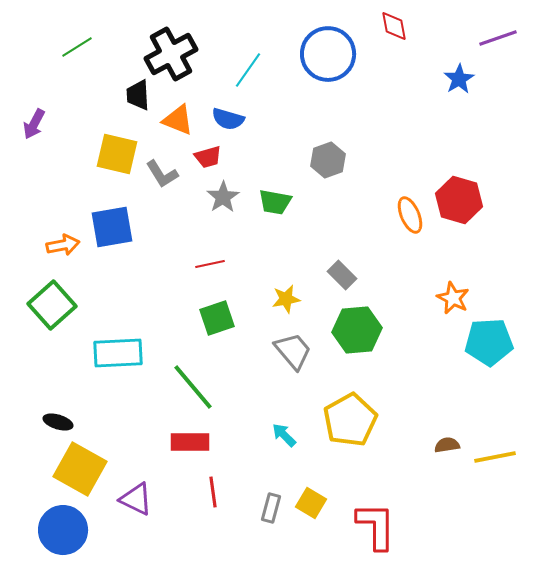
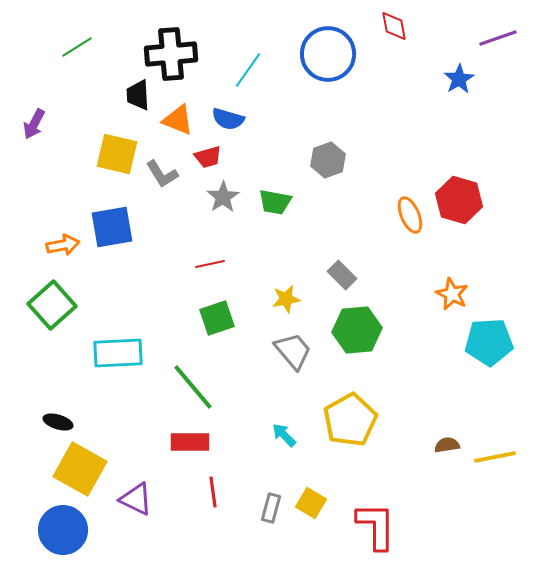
black cross at (171, 54): rotated 24 degrees clockwise
orange star at (453, 298): moved 1 px left, 4 px up
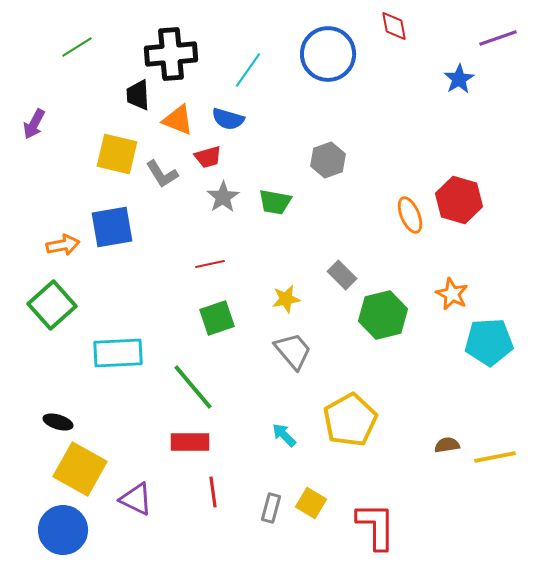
green hexagon at (357, 330): moved 26 px right, 15 px up; rotated 9 degrees counterclockwise
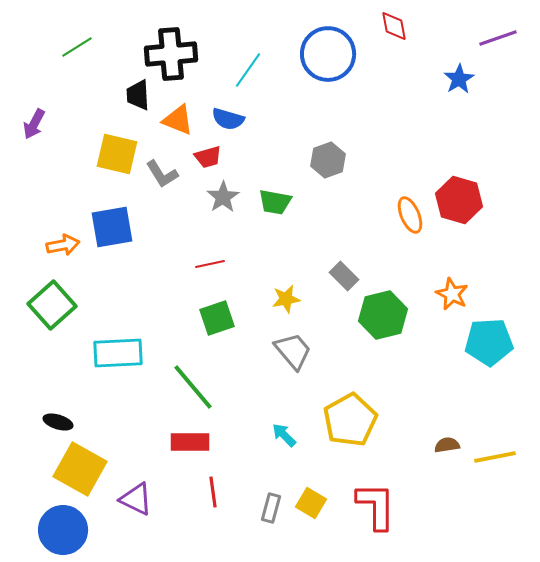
gray rectangle at (342, 275): moved 2 px right, 1 px down
red L-shape at (376, 526): moved 20 px up
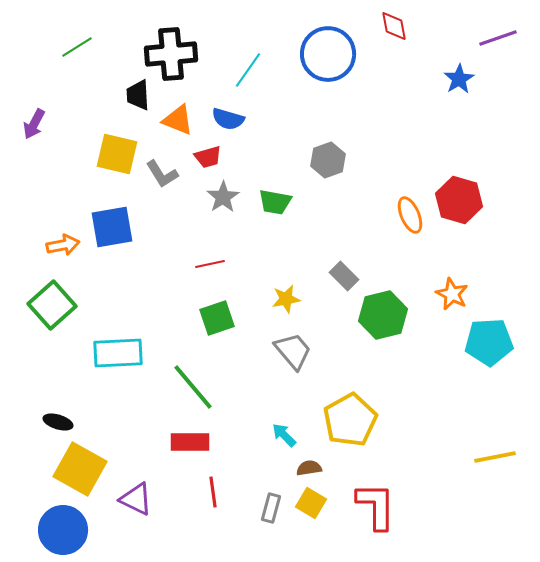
brown semicircle at (447, 445): moved 138 px left, 23 px down
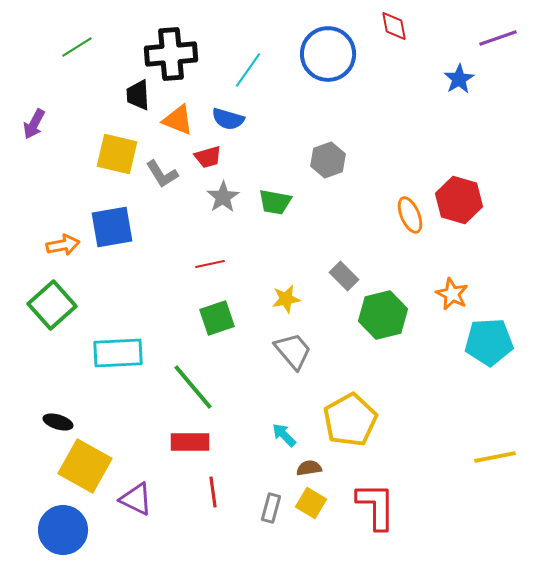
yellow square at (80, 469): moved 5 px right, 3 px up
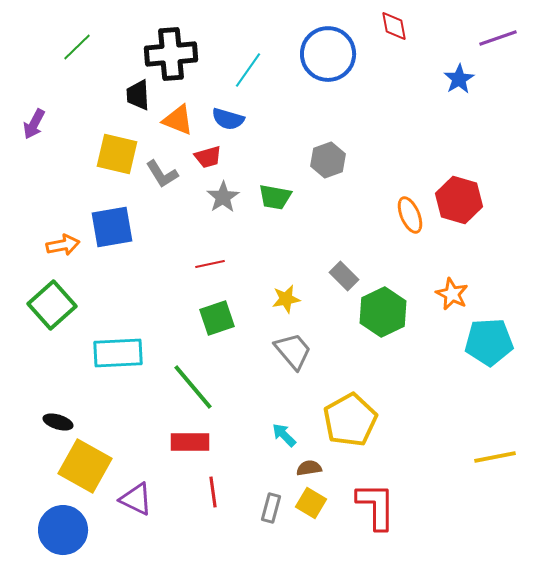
green line at (77, 47): rotated 12 degrees counterclockwise
green trapezoid at (275, 202): moved 5 px up
green hexagon at (383, 315): moved 3 px up; rotated 12 degrees counterclockwise
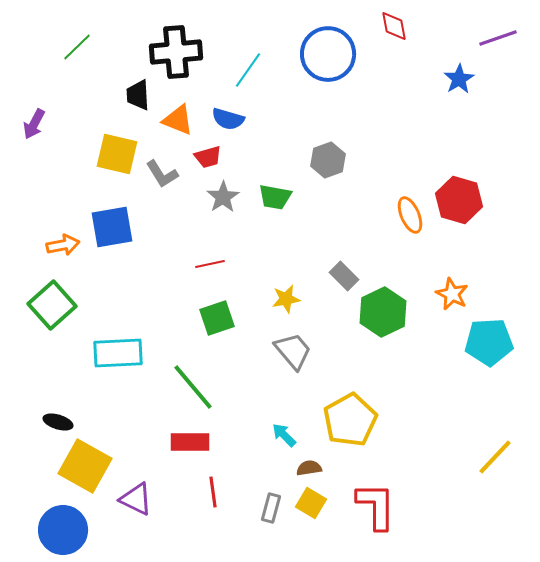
black cross at (171, 54): moved 5 px right, 2 px up
yellow line at (495, 457): rotated 36 degrees counterclockwise
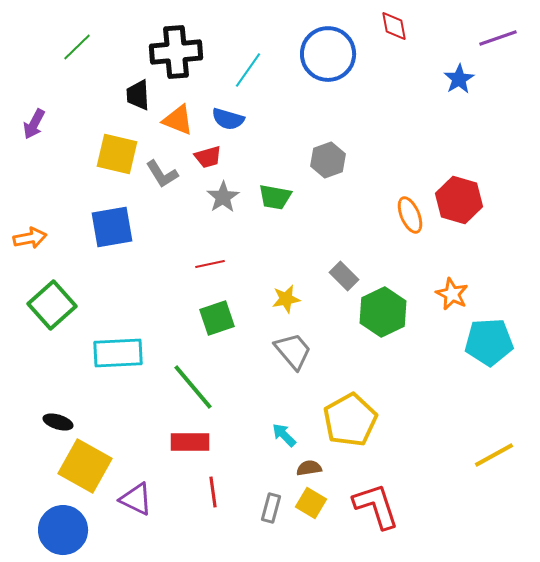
orange arrow at (63, 245): moved 33 px left, 7 px up
yellow line at (495, 457): moved 1 px left, 2 px up; rotated 18 degrees clockwise
red L-shape at (376, 506): rotated 18 degrees counterclockwise
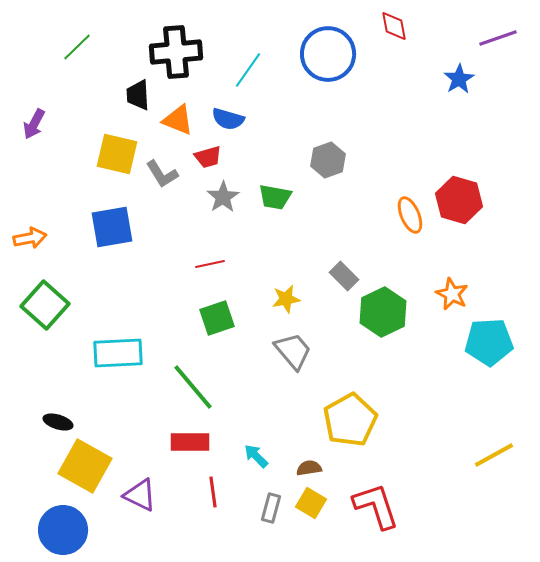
green square at (52, 305): moved 7 px left; rotated 6 degrees counterclockwise
cyan arrow at (284, 435): moved 28 px left, 21 px down
purple triangle at (136, 499): moved 4 px right, 4 px up
